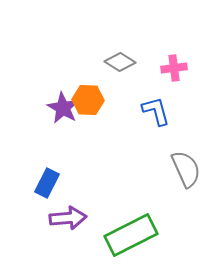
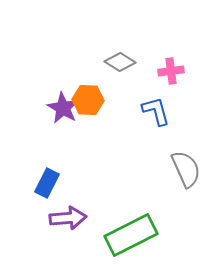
pink cross: moved 3 px left, 3 px down
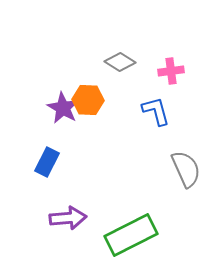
blue rectangle: moved 21 px up
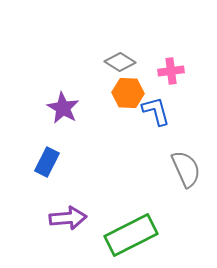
orange hexagon: moved 40 px right, 7 px up
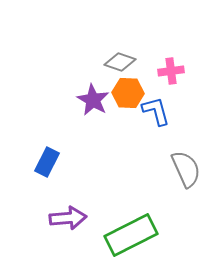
gray diamond: rotated 12 degrees counterclockwise
purple star: moved 30 px right, 8 px up
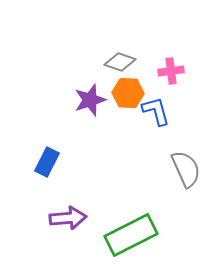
purple star: moved 3 px left; rotated 24 degrees clockwise
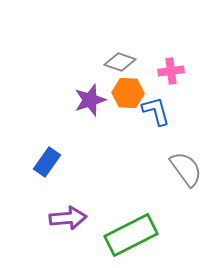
blue rectangle: rotated 8 degrees clockwise
gray semicircle: rotated 12 degrees counterclockwise
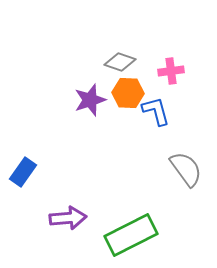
blue rectangle: moved 24 px left, 10 px down
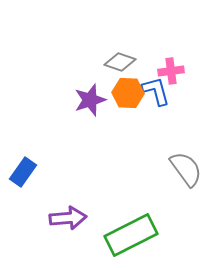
blue L-shape: moved 20 px up
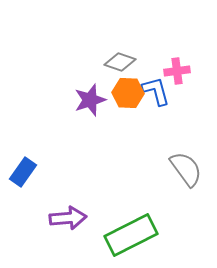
pink cross: moved 6 px right
